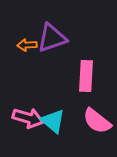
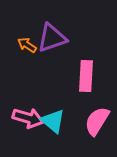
orange arrow: rotated 36 degrees clockwise
pink semicircle: rotated 84 degrees clockwise
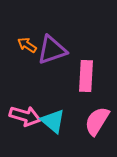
purple triangle: moved 12 px down
pink arrow: moved 3 px left, 2 px up
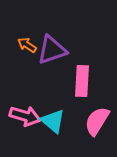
pink rectangle: moved 4 px left, 5 px down
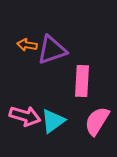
orange arrow: rotated 24 degrees counterclockwise
cyan triangle: rotated 44 degrees clockwise
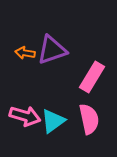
orange arrow: moved 2 px left, 8 px down
pink rectangle: moved 10 px right, 4 px up; rotated 28 degrees clockwise
pink semicircle: moved 8 px left, 2 px up; rotated 136 degrees clockwise
